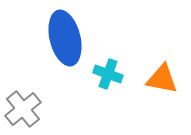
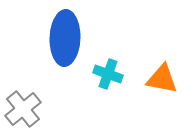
blue ellipse: rotated 16 degrees clockwise
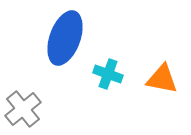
blue ellipse: rotated 18 degrees clockwise
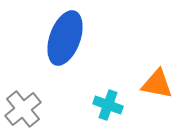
cyan cross: moved 31 px down
orange triangle: moved 5 px left, 5 px down
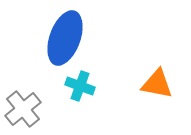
cyan cross: moved 28 px left, 19 px up
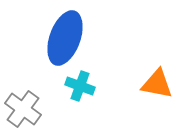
gray cross: rotated 15 degrees counterclockwise
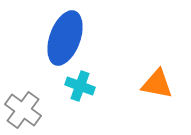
gray cross: moved 1 px down
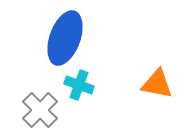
cyan cross: moved 1 px left, 1 px up
gray cross: moved 17 px right; rotated 9 degrees clockwise
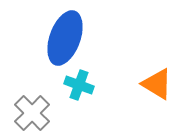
orange triangle: rotated 20 degrees clockwise
gray cross: moved 8 px left, 3 px down
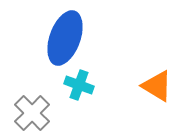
orange triangle: moved 2 px down
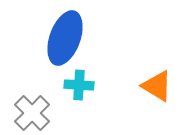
cyan cross: rotated 16 degrees counterclockwise
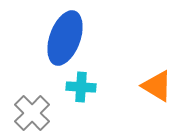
cyan cross: moved 2 px right, 2 px down
